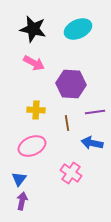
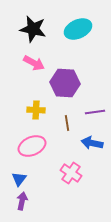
purple hexagon: moved 6 px left, 1 px up
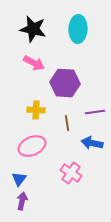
cyan ellipse: rotated 64 degrees counterclockwise
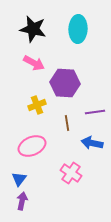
yellow cross: moved 1 px right, 5 px up; rotated 24 degrees counterclockwise
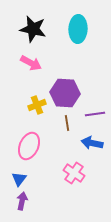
pink arrow: moved 3 px left
purple hexagon: moved 10 px down
purple line: moved 2 px down
pink ellipse: moved 3 px left; rotated 44 degrees counterclockwise
pink cross: moved 3 px right
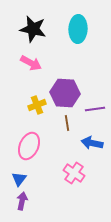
purple line: moved 5 px up
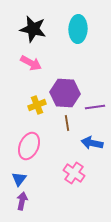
purple line: moved 2 px up
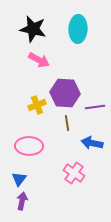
pink arrow: moved 8 px right, 3 px up
pink ellipse: rotated 68 degrees clockwise
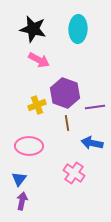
purple hexagon: rotated 16 degrees clockwise
